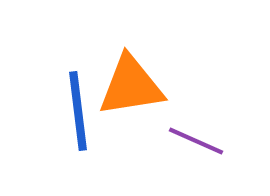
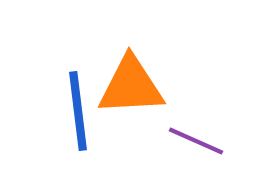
orange triangle: rotated 6 degrees clockwise
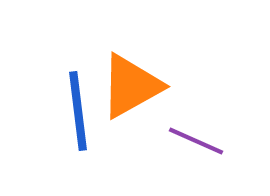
orange triangle: rotated 26 degrees counterclockwise
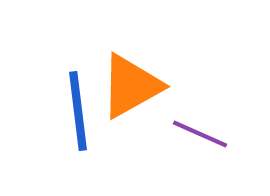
purple line: moved 4 px right, 7 px up
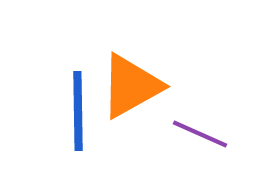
blue line: rotated 6 degrees clockwise
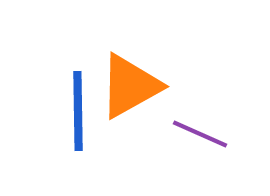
orange triangle: moved 1 px left
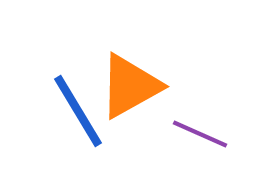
blue line: rotated 30 degrees counterclockwise
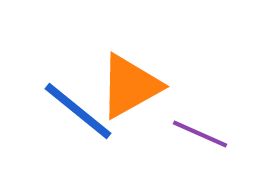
blue line: rotated 20 degrees counterclockwise
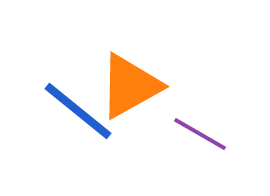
purple line: rotated 6 degrees clockwise
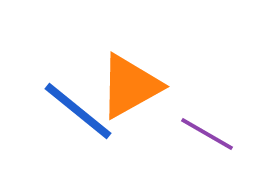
purple line: moved 7 px right
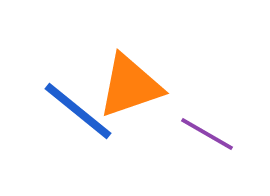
orange triangle: rotated 10 degrees clockwise
